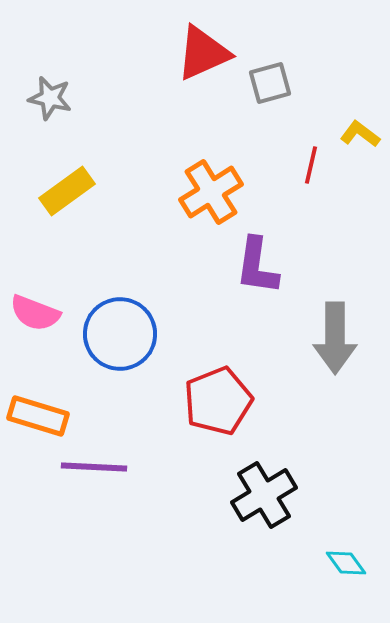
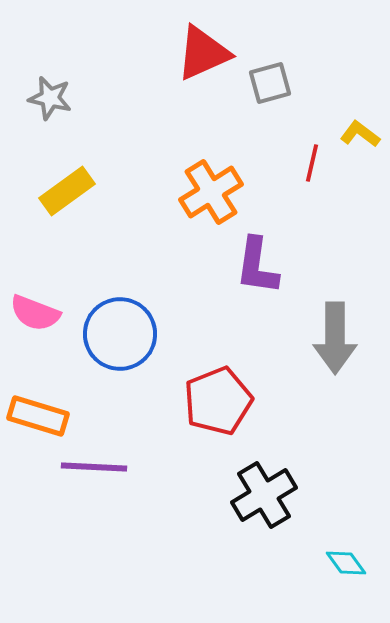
red line: moved 1 px right, 2 px up
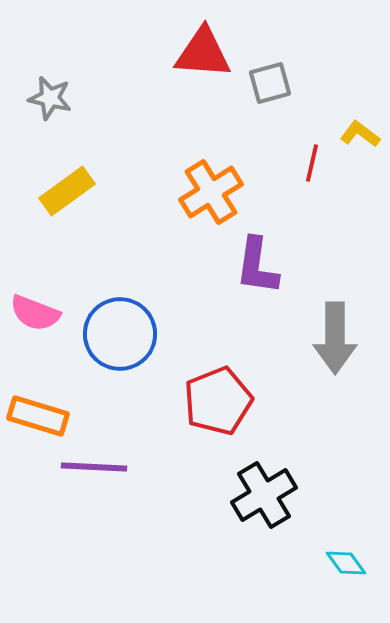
red triangle: rotated 28 degrees clockwise
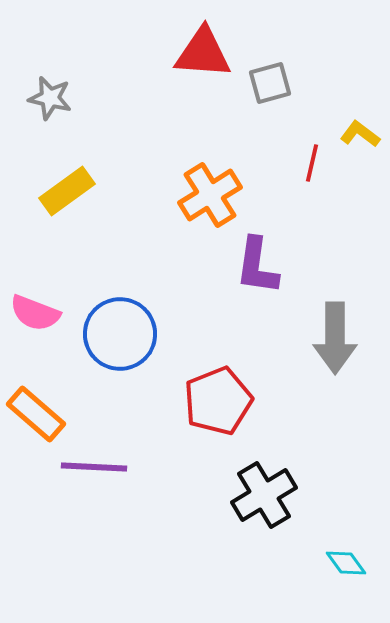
orange cross: moved 1 px left, 3 px down
orange rectangle: moved 2 px left, 2 px up; rotated 24 degrees clockwise
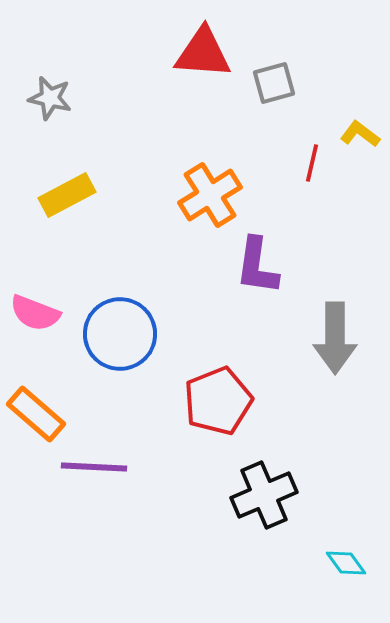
gray square: moved 4 px right
yellow rectangle: moved 4 px down; rotated 8 degrees clockwise
black cross: rotated 8 degrees clockwise
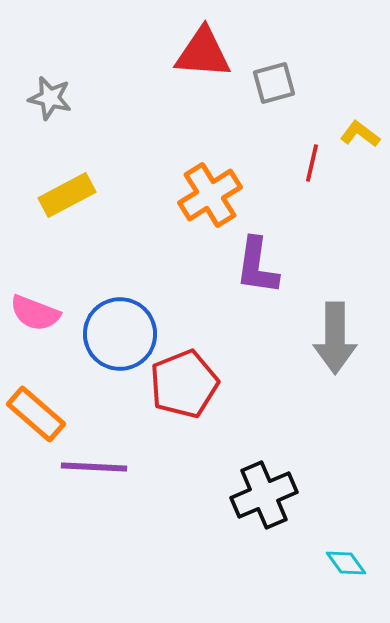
red pentagon: moved 34 px left, 17 px up
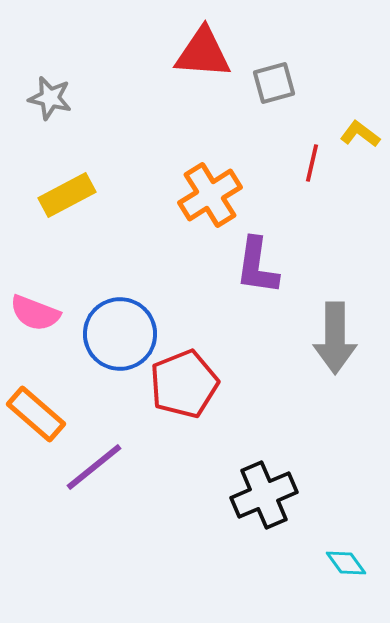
purple line: rotated 42 degrees counterclockwise
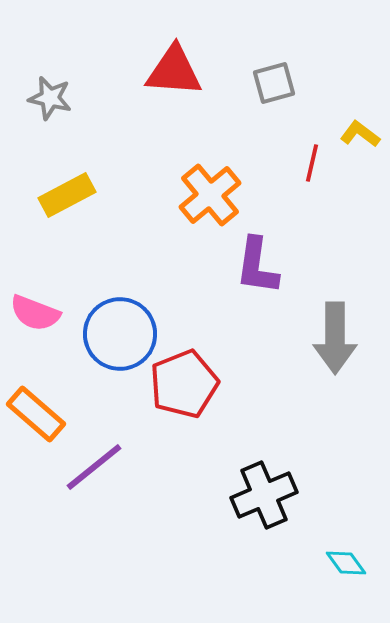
red triangle: moved 29 px left, 18 px down
orange cross: rotated 8 degrees counterclockwise
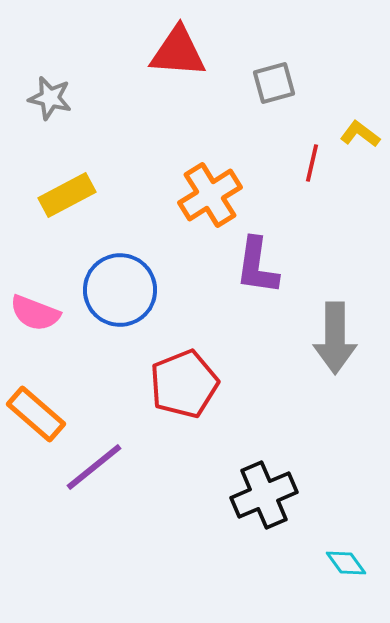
red triangle: moved 4 px right, 19 px up
orange cross: rotated 8 degrees clockwise
blue circle: moved 44 px up
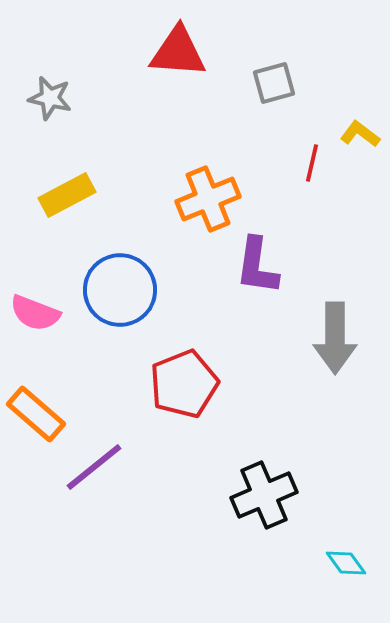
orange cross: moved 2 px left, 4 px down; rotated 10 degrees clockwise
